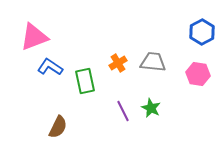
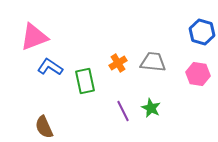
blue hexagon: rotated 15 degrees counterclockwise
brown semicircle: moved 14 px left; rotated 130 degrees clockwise
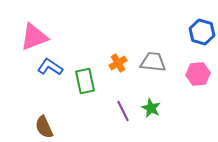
pink hexagon: rotated 15 degrees counterclockwise
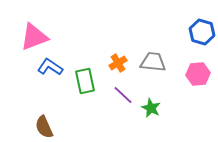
purple line: moved 16 px up; rotated 20 degrees counterclockwise
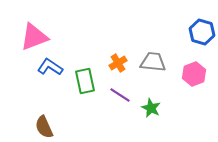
pink hexagon: moved 4 px left; rotated 15 degrees counterclockwise
purple line: moved 3 px left; rotated 10 degrees counterclockwise
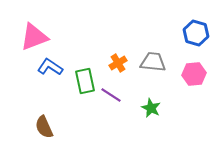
blue hexagon: moved 6 px left, 1 px down
pink hexagon: rotated 15 degrees clockwise
purple line: moved 9 px left
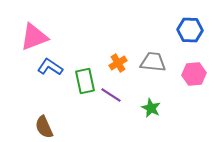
blue hexagon: moved 6 px left, 3 px up; rotated 15 degrees counterclockwise
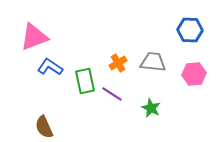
purple line: moved 1 px right, 1 px up
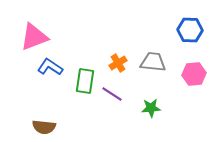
green rectangle: rotated 20 degrees clockwise
green star: rotated 30 degrees counterclockwise
brown semicircle: rotated 60 degrees counterclockwise
